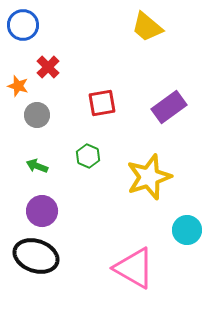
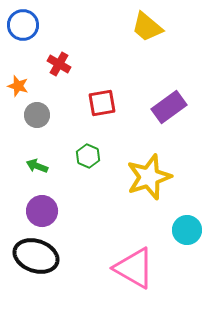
red cross: moved 11 px right, 3 px up; rotated 15 degrees counterclockwise
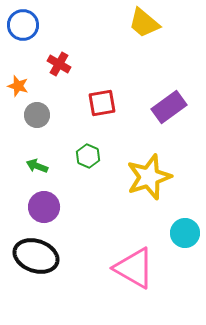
yellow trapezoid: moved 3 px left, 4 px up
purple circle: moved 2 px right, 4 px up
cyan circle: moved 2 px left, 3 px down
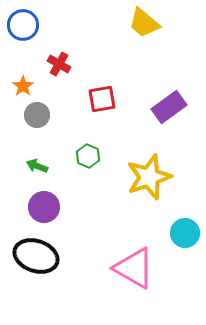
orange star: moved 5 px right; rotated 20 degrees clockwise
red square: moved 4 px up
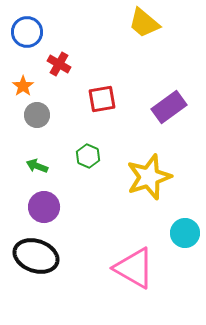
blue circle: moved 4 px right, 7 px down
